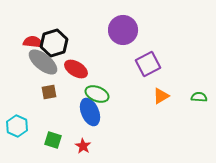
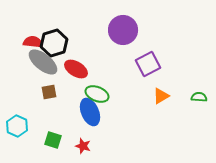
red star: rotated 14 degrees counterclockwise
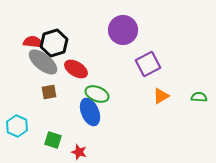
red star: moved 4 px left, 6 px down
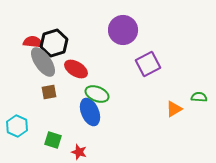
gray ellipse: rotated 16 degrees clockwise
orange triangle: moved 13 px right, 13 px down
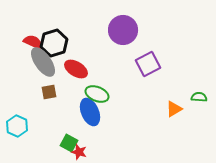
red semicircle: rotated 18 degrees clockwise
green square: moved 16 px right, 3 px down; rotated 12 degrees clockwise
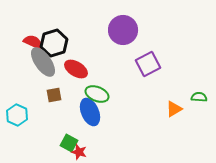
brown square: moved 5 px right, 3 px down
cyan hexagon: moved 11 px up
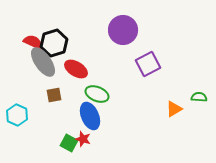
blue ellipse: moved 4 px down
red star: moved 4 px right, 13 px up
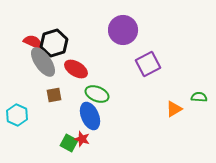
red star: moved 1 px left
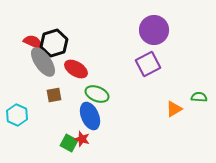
purple circle: moved 31 px right
